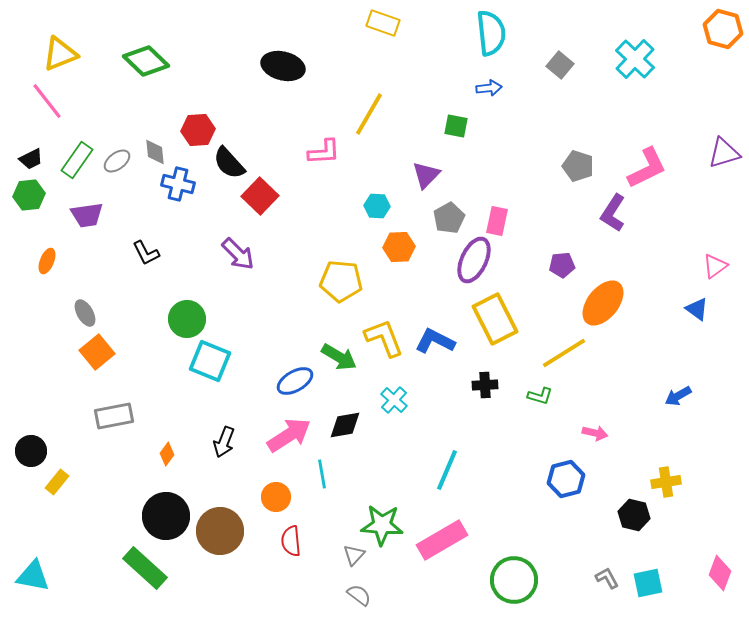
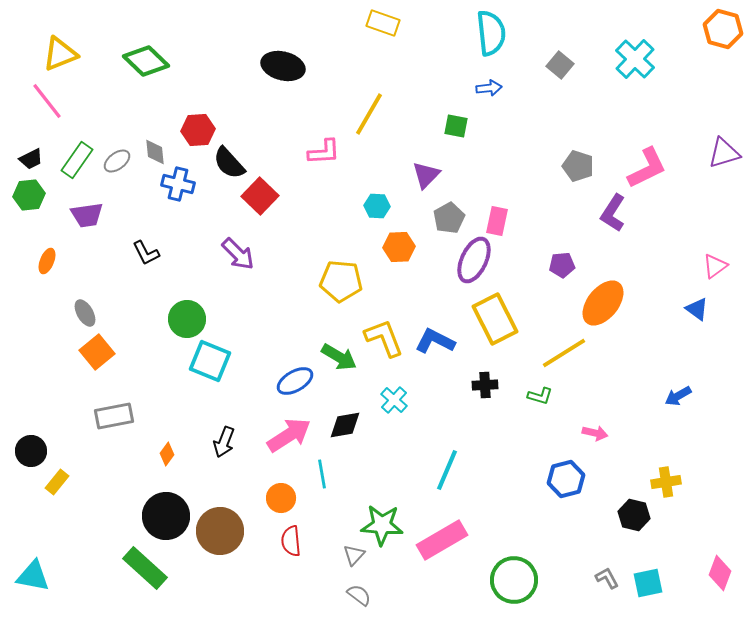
orange circle at (276, 497): moved 5 px right, 1 px down
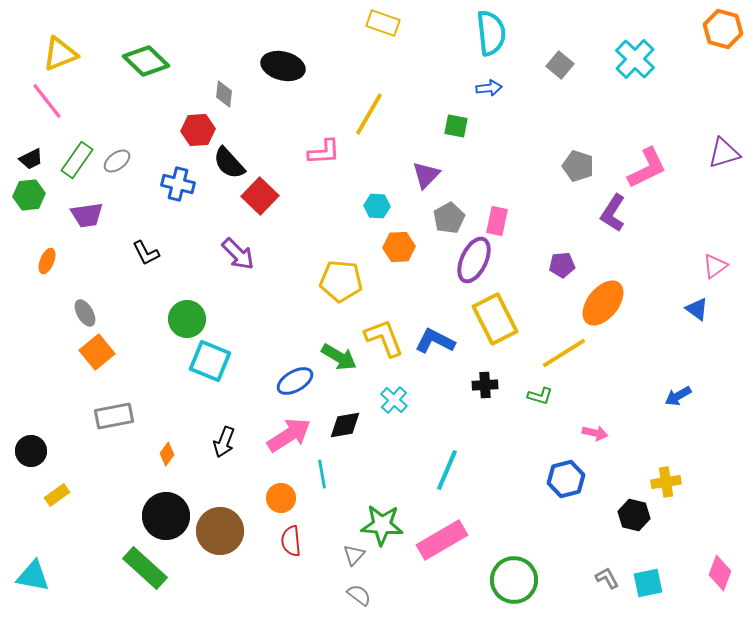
gray diamond at (155, 152): moved 69 px right, 58 px up; rotated 12 degrees clockwise
yellow rectangle at (57, 482): moved 13 px down; rotated 15 degrees clockwise
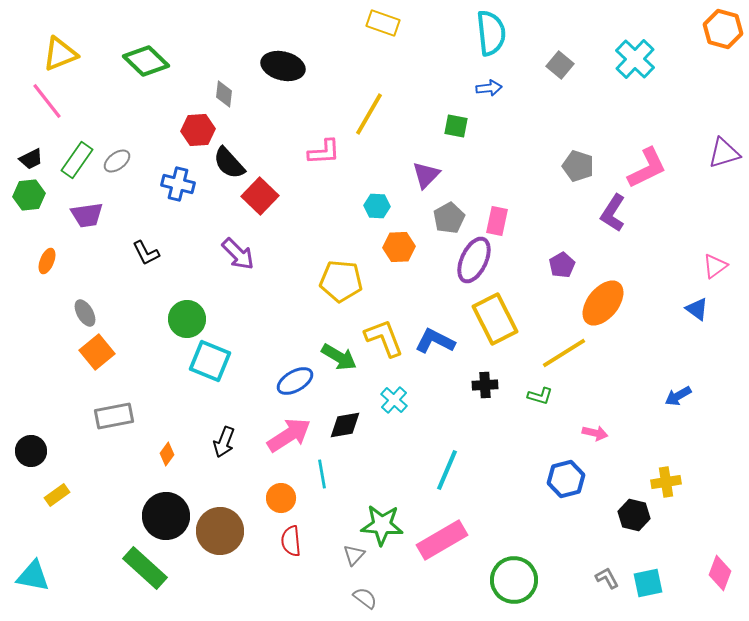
purple pentagon at (562, 265): rotated 25 degrees counterclockwise
gray semicircle at (359, 595): moved 6 px right, 3 px down
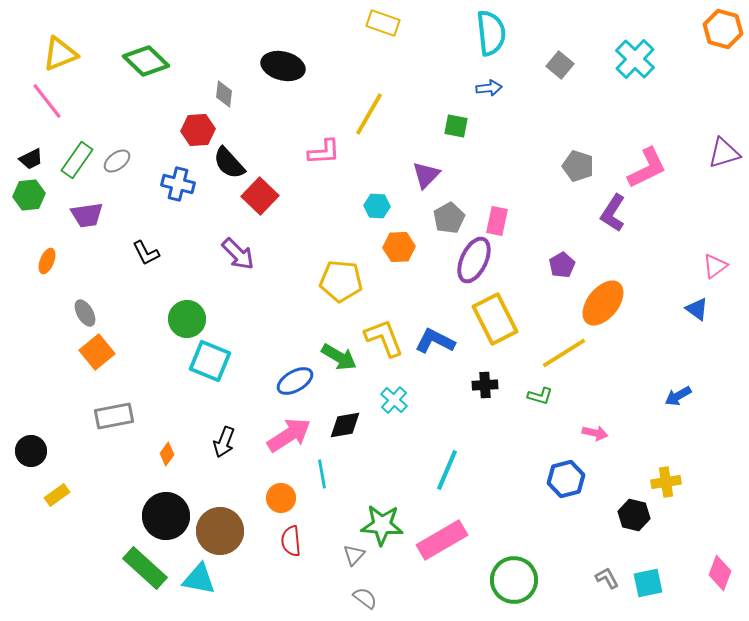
cyan triangle at (33, 576): moved 166 px right, 3 px down
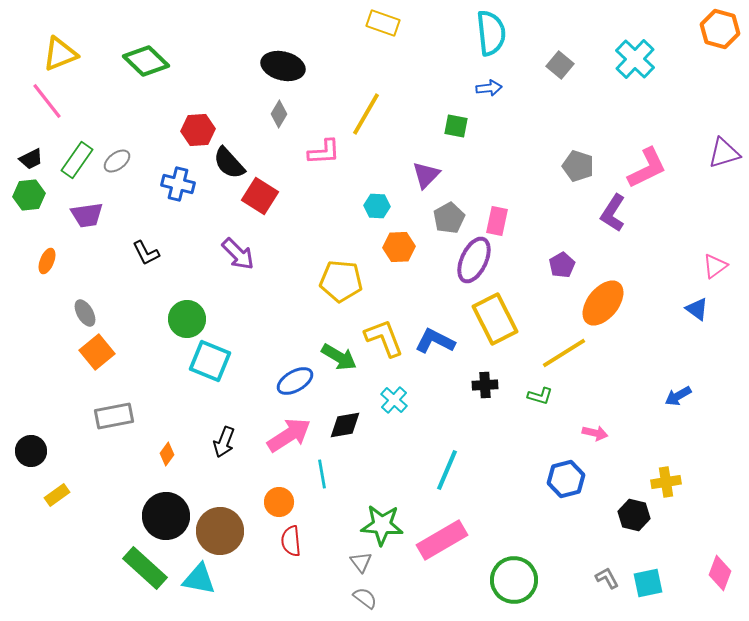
orange hexagon at (723, 29): moved 3 px left
gray diamond at (224, 94): moved 55 px right, 20 px down; rotated 24 degrees clockwise
yellow line at (369, 114): moved 3 px left
red square at (260, 196): rotated 12 degrees counterclockwise
orange circle at (281, 498): moved 2 px left, 4 px down
gray triangle at (354, 555): moved 7 px right, 7 px down; rotated 20 degrees counterclockwise
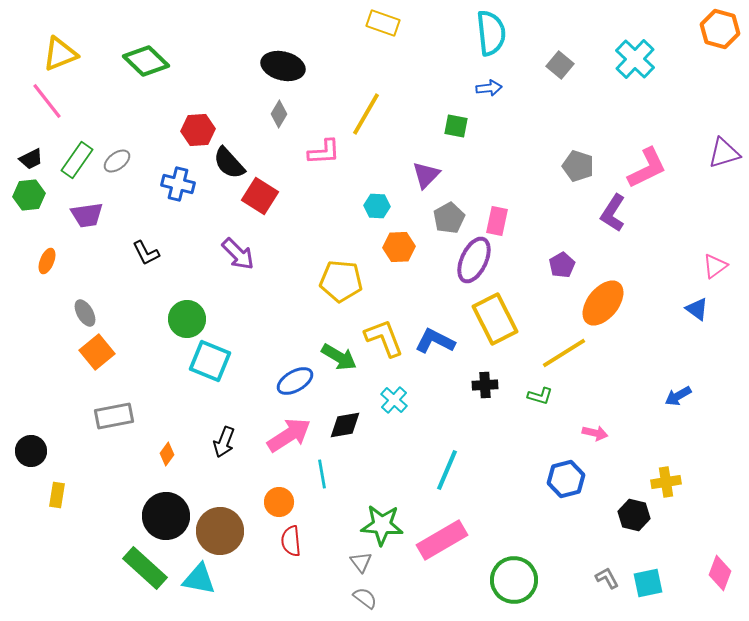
yellow rectangle at (57, 495): rotated 45 degrees counterclockwise
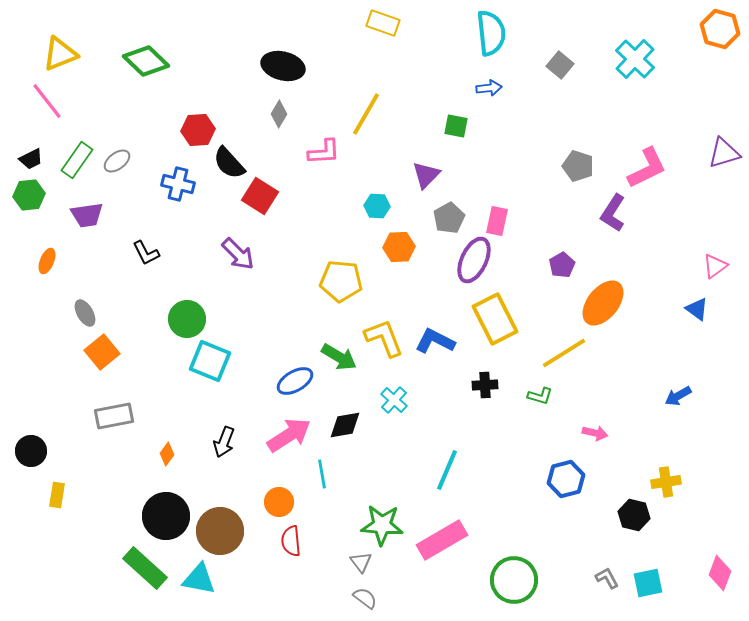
orange square at (97, 352): moved 5 px right
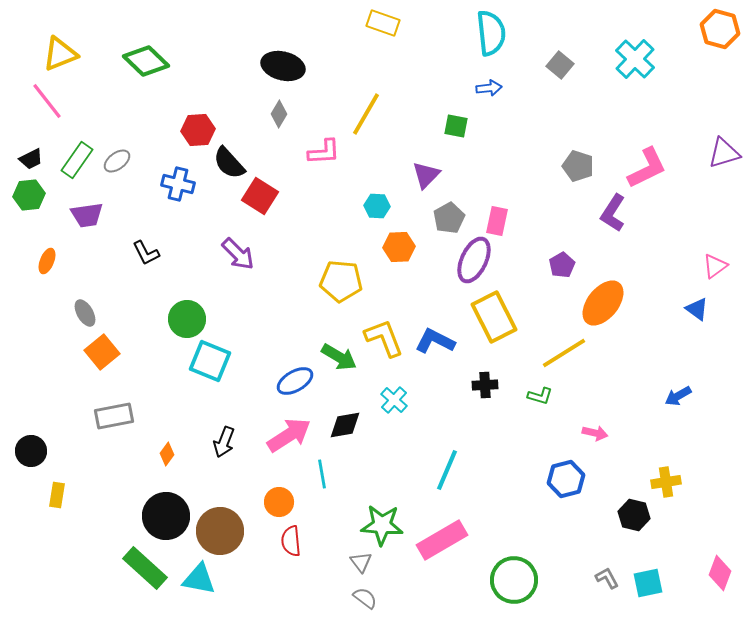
yellow rectangle at (495, 319): moved 1 px left, 2 px up
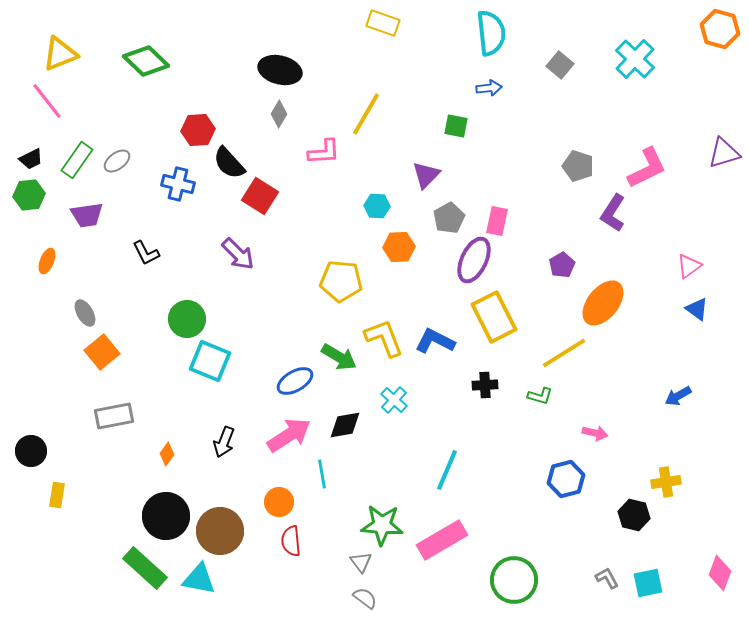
black ellipse at (283, 66): moved 3 px left, 4 px down
pink triangle at (715, 266): moved 26 px left
